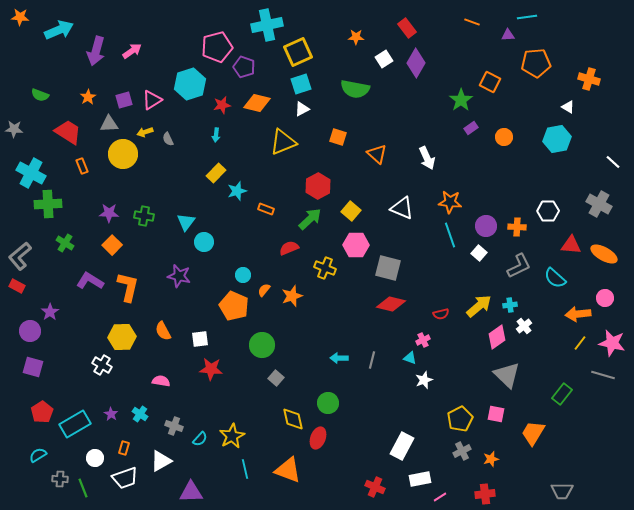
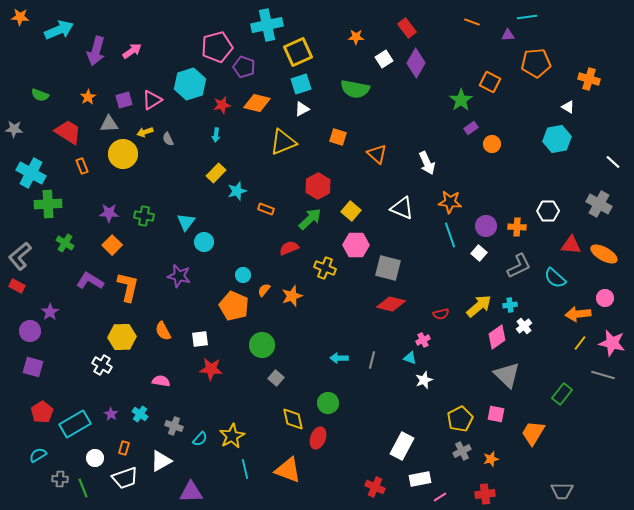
orange circle at (504, 137): moved 12 px left, 7 px down
white arrow at (427, 158): moved 5 px down
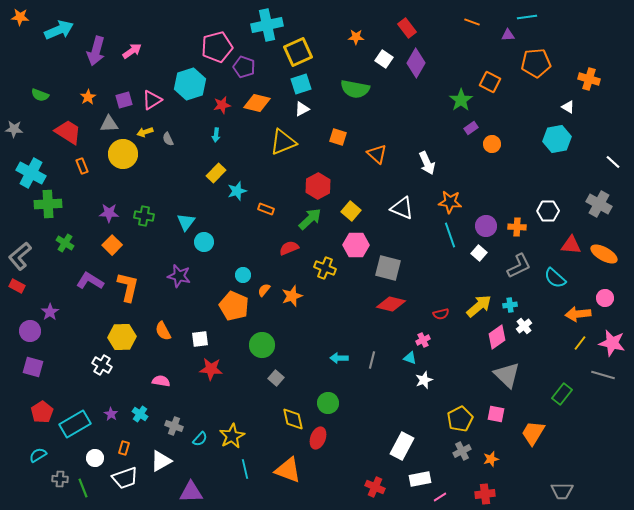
white square at (384, 59): rotated 24 degrees counterclockwise
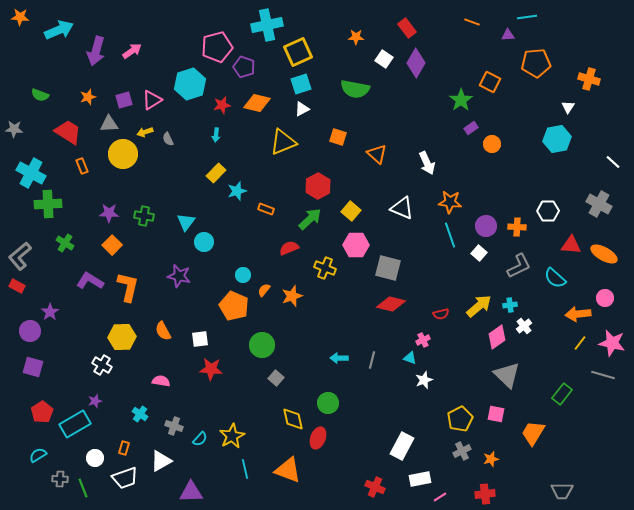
orange star at (88, 97): rotated 14 degrees clockwise
white triangle at (568, 107): rotated 32 degrees clockwise
purple star at (111, 414): moved 16 px left, 13 px up; rotated 24 degrees clockwise
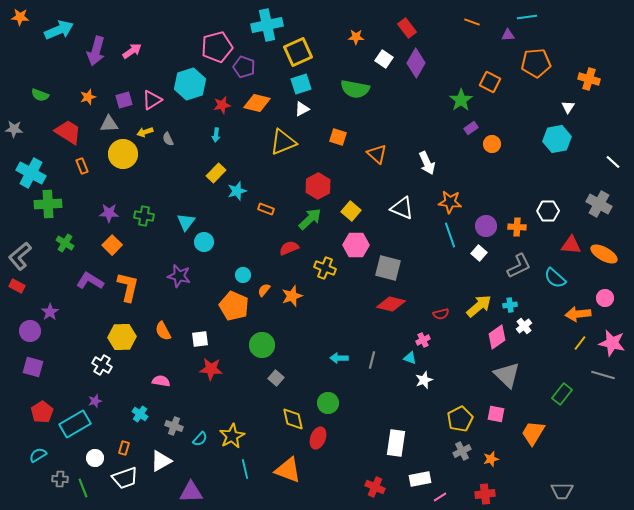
white rectangle at (402, 446): moved 6 px left, 3 px up; rotated 20 degrees counterclockwise
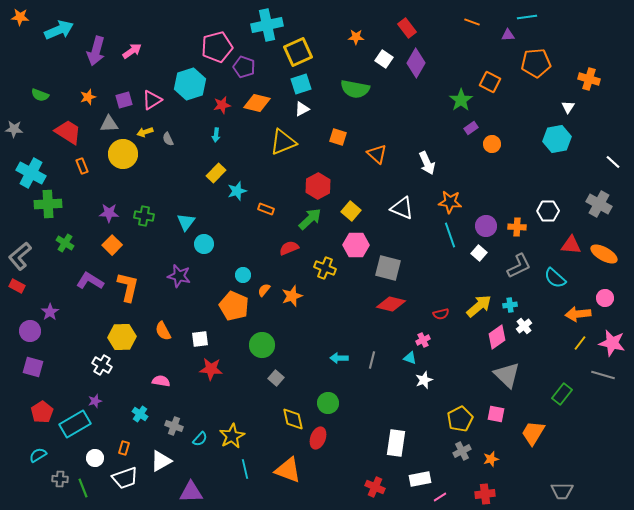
cyan circle at (204, 242): moved 2 px down
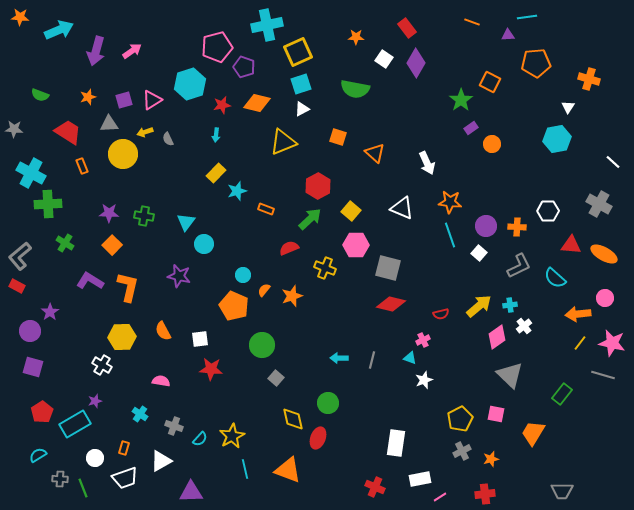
orange triangle at (377, 154): moved 2 px left, 1 px up
gray triangle at (507, 375): moved 3 px right
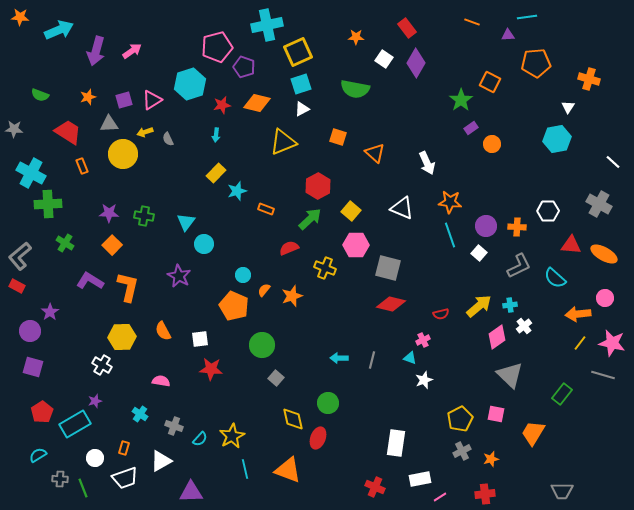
purple star at (179, 276): rotated 15 degrees clockwise
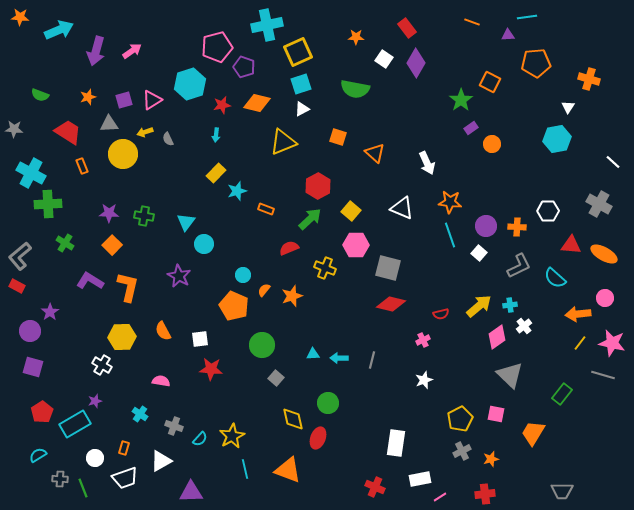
cyan triangle at (410, 358): moved 97 px left, 4 px up; rotated 24 degrees counterclockwise
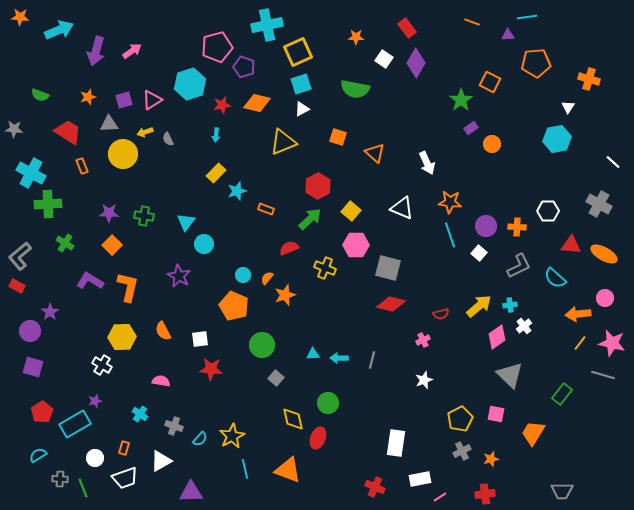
orange semicircle at (264, 290): moved 3 px right, 12 px up
orange star at (292, 296): moved 7 px left, 1 px up
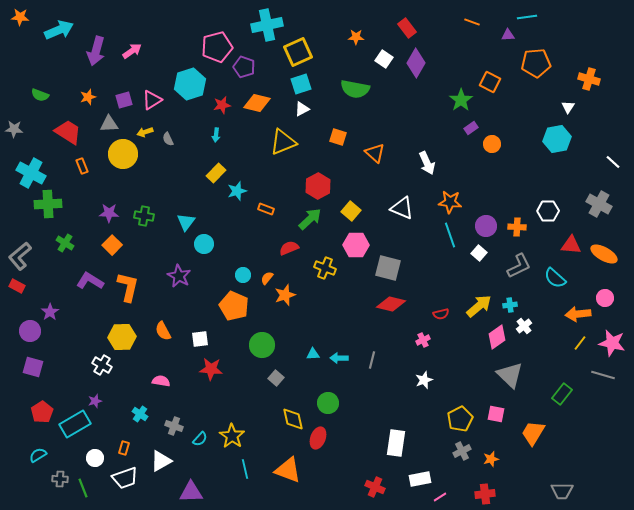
yellow star at (232, 436): rotated 10 degrees counterclockwise
